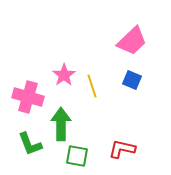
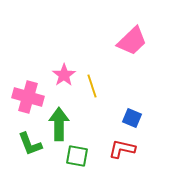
blue square: moved 38 px down
green arrow: moved 2 px left
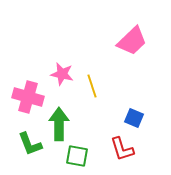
pink star: moved 2 px left, 1 px up; rotated 25 degrees counterclockwise
blue square: moved 2 px right
red L-shape: rotated 120 degrees counterclockwise
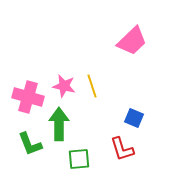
pink star: moved 2 px right, 12 px down
green square: moved 2 px right, 3 px down; rotated 15 degrees counterclockwise
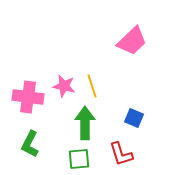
pink cross: rotated 8 degrees counterclockwise
green arrow: moved 26 px right, 1 px up
green L-shape: rotated 48 degrees clockwise
red L-shape: moved 1 px left, 5 px down
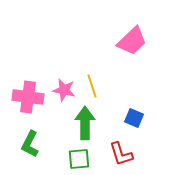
pink star: moved 4 px down
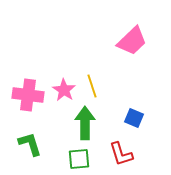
pink star: rotated 20 degrees clockwise
pink cross: moved 2 px up
green L-shape: rotated 136 degrees clockwise
